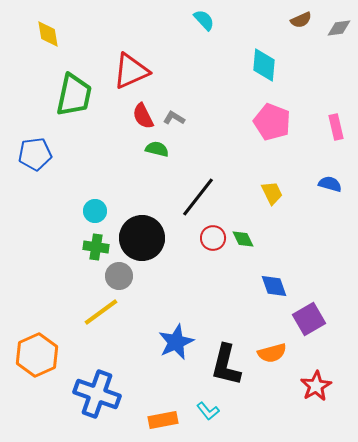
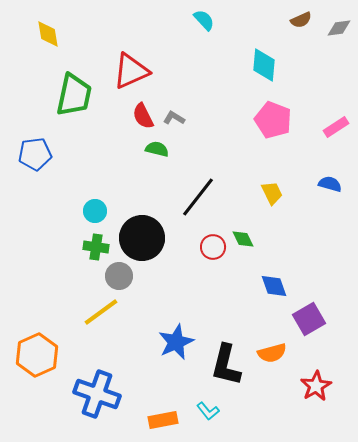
pink pentagon: moved 1 px right, 2 px up
pink rectangle: rotated 70 degrees clockwise
red circle: moved 9 px down
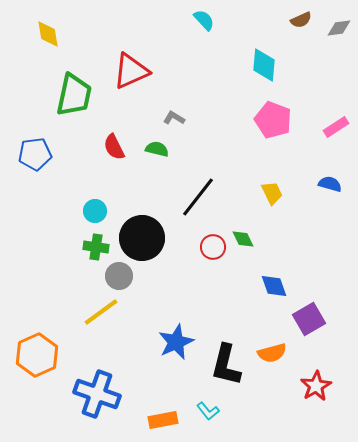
red semicircle: moved 29 px left, 31 px down
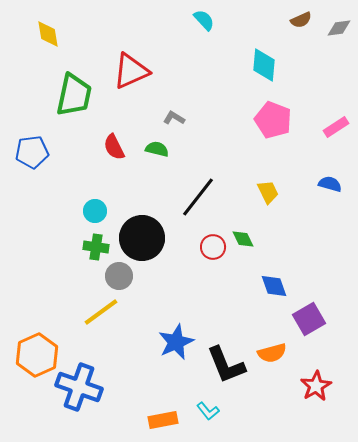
blue pentagon: moved 3 px left, 2 px up
yellow trapezoid: moved 4 px left, 1 px up
black L-shape: rotated 36 degrees counterclockwise
blue cross: moved 18 px left, 7 px up
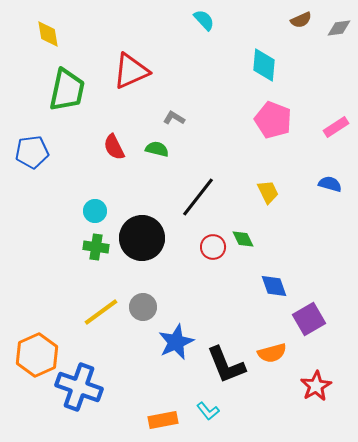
green trapezoid: moved 7 px left, 5 px up
gray circle: moved 24 px right, 31 px down
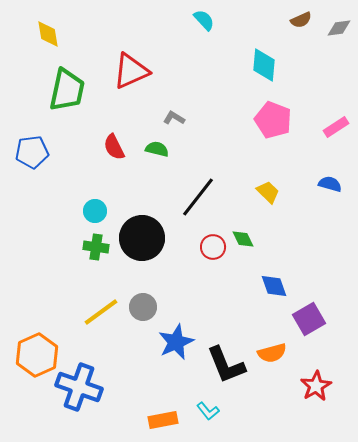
yellow trapezoid: rotated 20 degrees counterclockwise
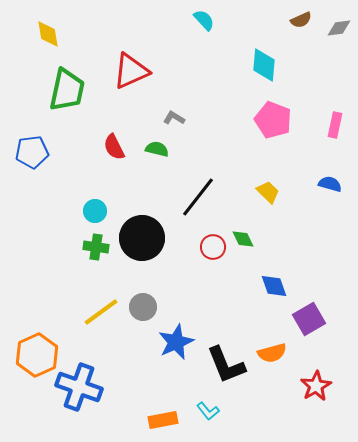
pink rectangle: moved 1 px left, 2 px up; rotated 45 degrees counterclockwise
